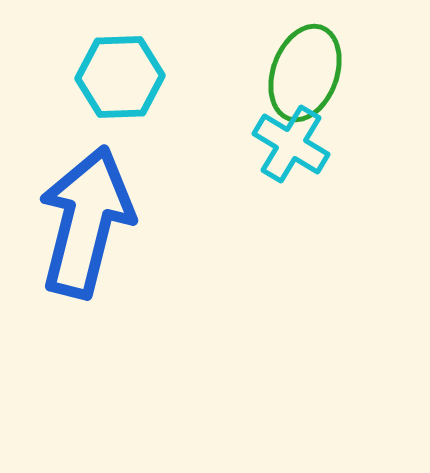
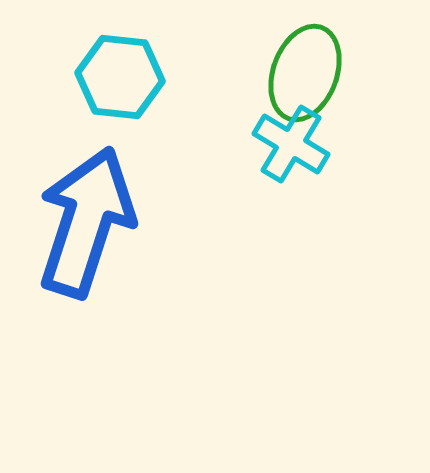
cyan hexagon: rotated 8 degrees clockwise
blue arrow: rotated 4 degrees clockwise
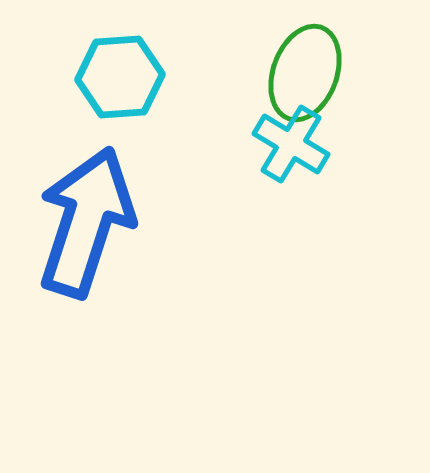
cyan hexagon: rotated 10 degrees counterclockwise
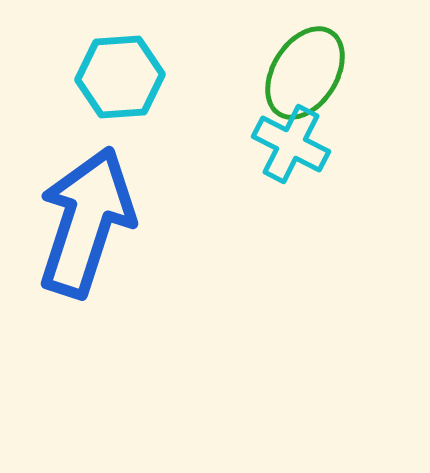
green ellipse: rotated 12 degrees clockwise
cyan cross: rotated 4 degrees counterclockwise
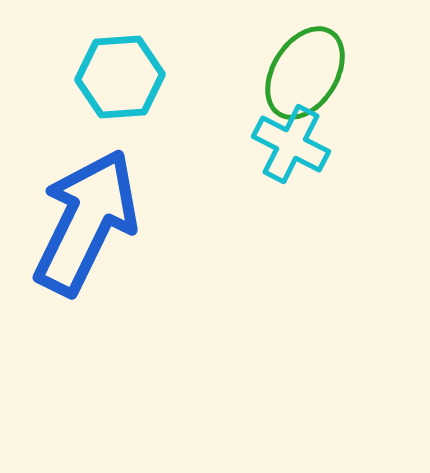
blue arrow: rotated 8 degrees clockwise
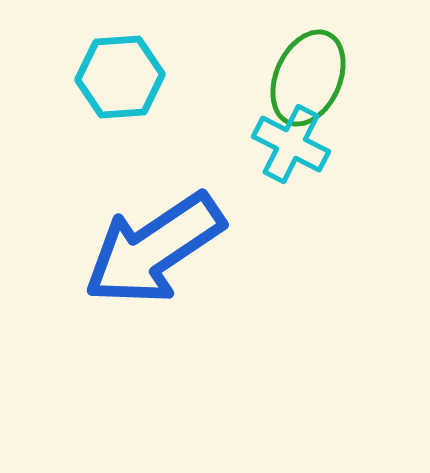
green ellipse: moved 3 px right, 5 px down; rotated 8 degrees counterclockwise
blue arrow: moved 68 px right, 27 px down; rotated 150 degrees counterclockwise
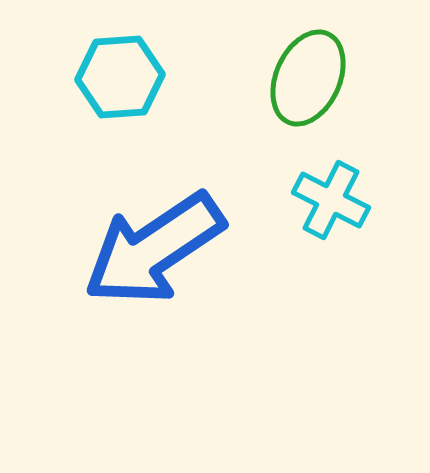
cyan cross: moved 40 px right, 56 px down
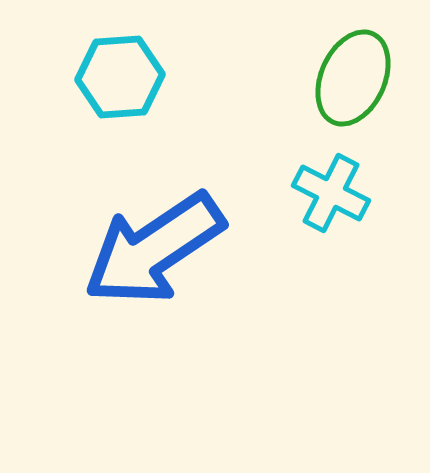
green ellipse: moved 45 px right
cyan cross: moved 7 px up
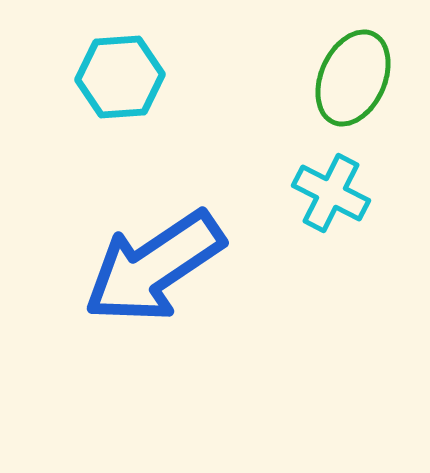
blue arrow: moved 18 px down
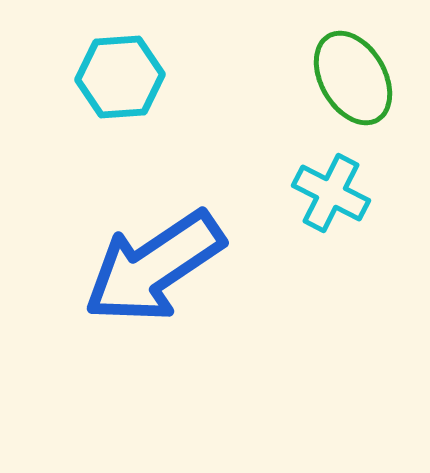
green ellipse: rotated 54 degrees counterclockwise
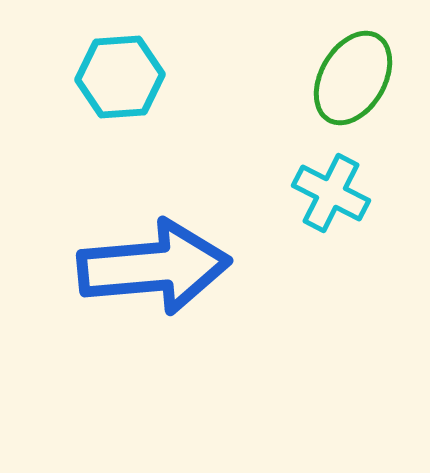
green ellipse: rotated 60 degrees clockwise
blue arrow: rotated 151 degrees counterclockwise
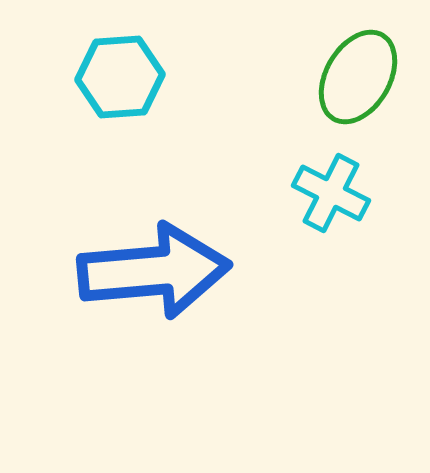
green ellipse: moved 5 px right, 1 px up
blue arrow: moved 4 px down
